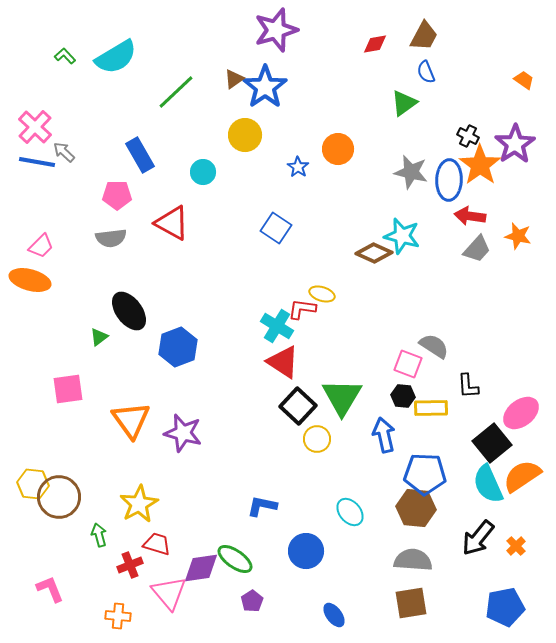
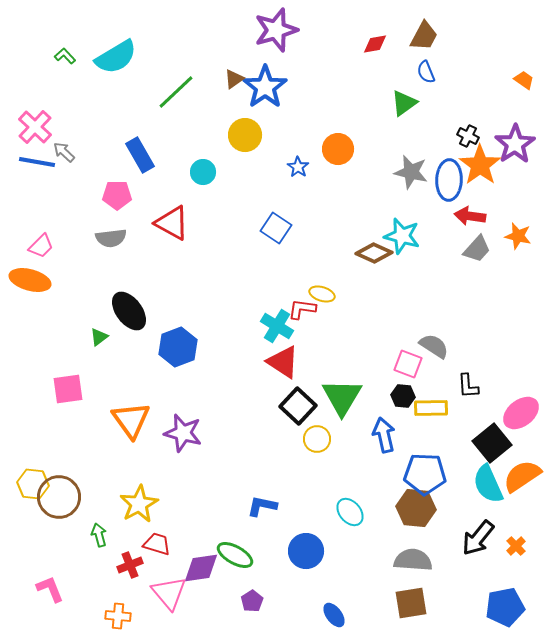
green ellipse at (235, 559): moved 4 px up; rotated 6 degrees counterclockwise
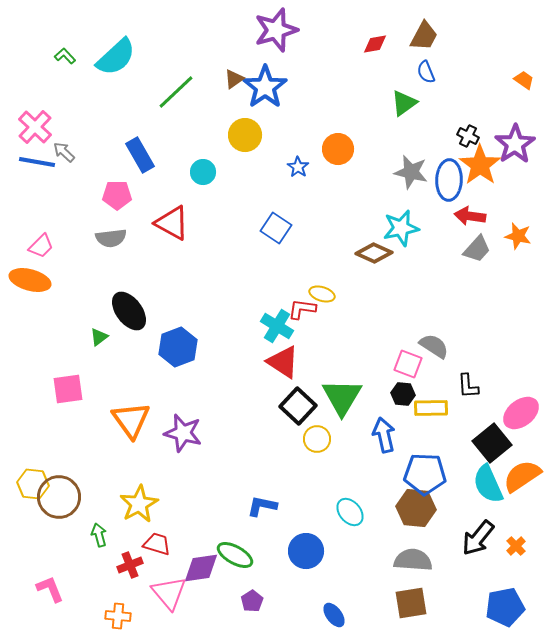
cyan semicircle at (116, 57): rotated 12 degrees counterclockwise
cyan star at (402, 236): moved 1 px left, 8 px up; rotated 27 degrees counterclockwise
black hexagon at (403, 396): moved 2 px up
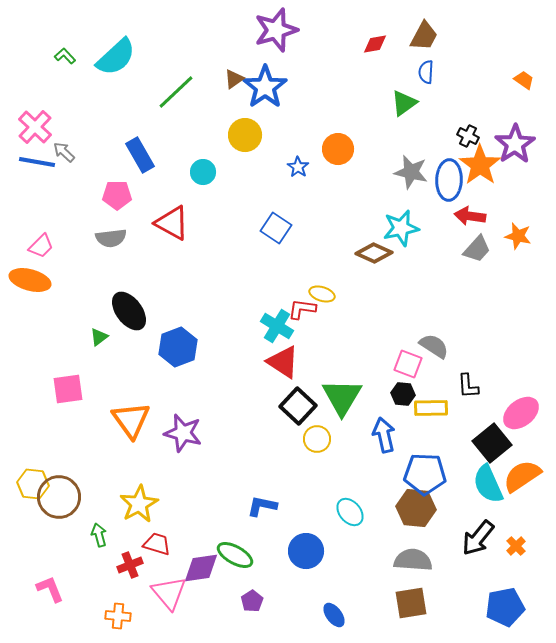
blue semicircle at (426, 72): rotated 25 degrees clockwise
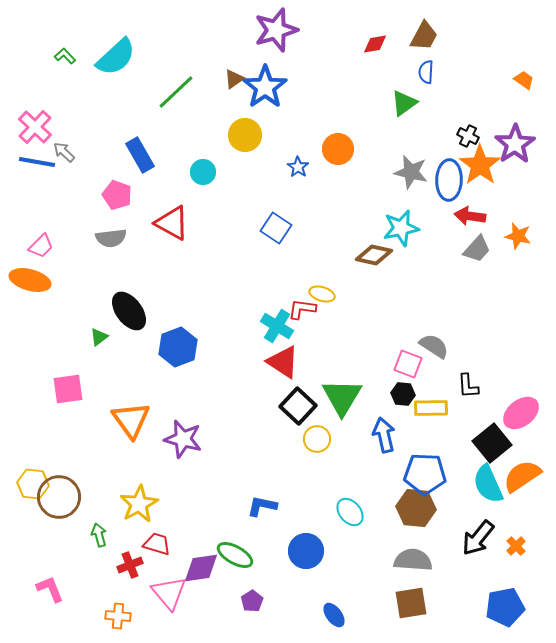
pink pentagon at (117, 195): rotated 20 degrees clockwise
brown diamond at (374, 253): moved 2 px down; rotated 12 degrees counterclockwise
purple star at (183, 433): moved 6 px down
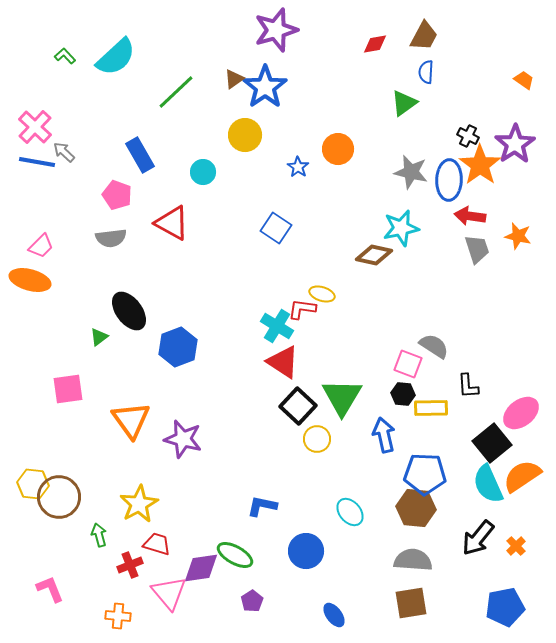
gray trapezoid at (477, 249): rotated 60 degrees counterclockwise
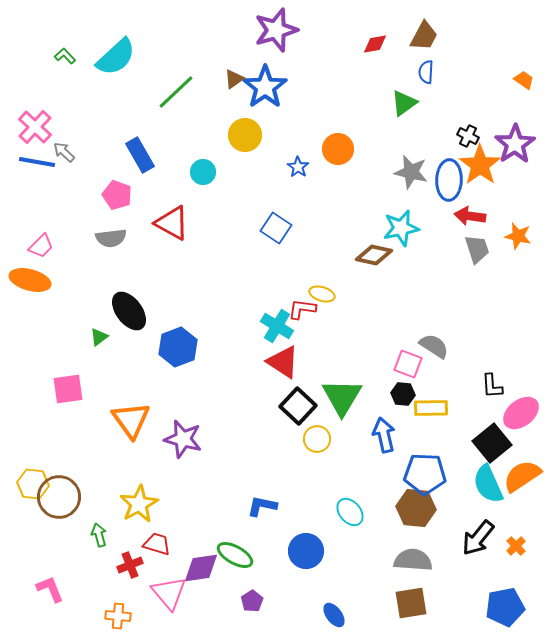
black L-shape at (468, 386): moved 24 px right
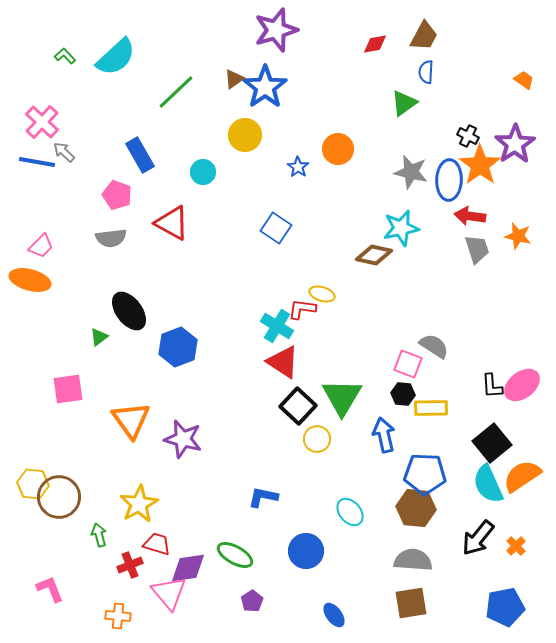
pink cross at (35, 127): moved 7 px right, 5 px up
pink ellipse at (521, 413): moved 1 px right, 28 px up
blue L-shape at (262, 506): moved 1 px right, 9 px up
purple diamond at (201, 568): moved 13 px left
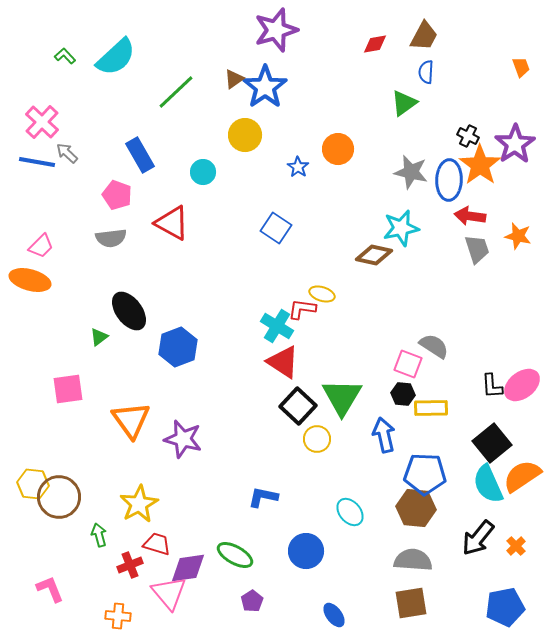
orange trapezoid at (524, 80): moved 3 px left, 13 px up; rotated 35 degrees clockwise
gray arrow at (64, 152): moved 3 px right, 1 px down
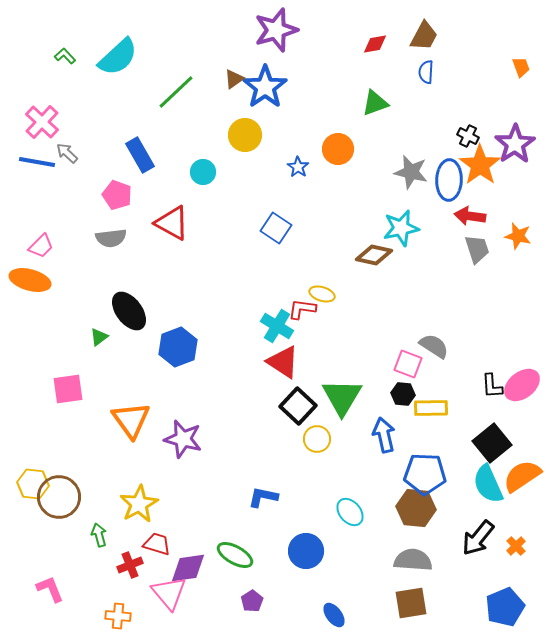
cyan semicircle at (116, 57): moved 2 px right
green triangle at (404, 103): moved 29 px left; rotated 16 degrees clockwise
blue pentagon at (505, 607): rotated 12 degrees counterclockwise
